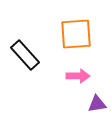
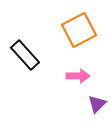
orange square: moved 3 px right, 4 px up; rotated 24 degrees counterclockwise
purple triangle: rotated 36 degrees counterclockwise
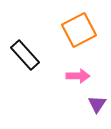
purple triangle: rotated 12 degrees counterclockwise
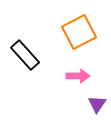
orange square: moved 2 px down
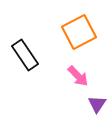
black rectangle: rotated 8 degrees clockwise
pink arrow: rotated 45 degrees clockwise
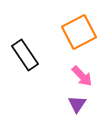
pink arrow: moved 4 px right
purple triangle: moved 20 px left
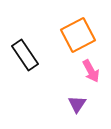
orange square: moved 1 px left, 3 px down
pink arrow: moved 9 px right, 5 px up; rotated 15 degrees clockwise
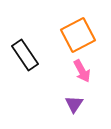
pink arrow: moved 9 px left
purple triangle: moved 3 px left
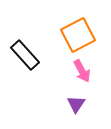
black rectangle: rotated 8 degrees counterclockwise
purple triangle: moved 2 px right
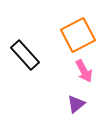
pink arrow: moved 2 px right
purple triangle: rotated 18 degrees clockwise
